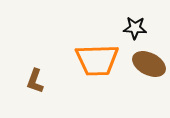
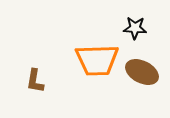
brown ellipse: moved 7 px left, 8 px down
brown L-shape: rotated 10 degrees counterclockwise
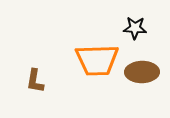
brown ellipse: rotated 28 degrees counterclockwise
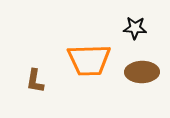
orange trapezoid: moved 8 px left
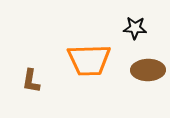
brown ellipse: moved 6 px right, 2 px up
brown L-shape: moved 4 px left
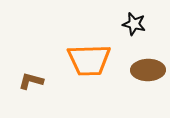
black star: moved 1 px left, 4 px up; rotated 10 degrees clockwise
brown L-shape: rotated 95 degrees clockwise
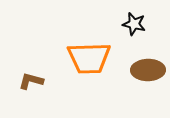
orange trapezoid: moved 2 px up
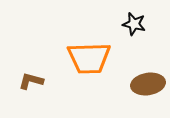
brown ellipse: moved 14 px down; rotated 8 degrees counterclockwise
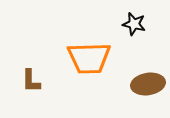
brown L-shape: rotated 105 degrees counterclockwise
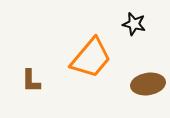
orange trapezoid: moved 2 px right; rotated 48 degrees counterclockwise
